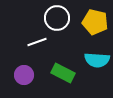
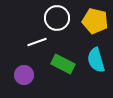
yellow pentagon: moved 1 px up
cyan semicircle: moved 1 px left; rotated 70 degrees clockwise
green rectangle: moved 9 px up
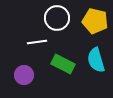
white line: rotated 12 degrees clockwise
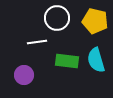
green rectangle: moved 4 px right, 3 px up; rotated 20 degrees counterclockwise
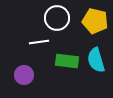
white line: moved 2 px right
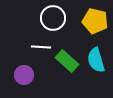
white circle: moved 4 px left
white line: moved 2 px right, 5 px down; rotated 12 degrees clockwise
green rectangle: rotated 35 degrees clockwise
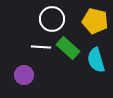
white circle: moved 1 px left, 1 px down
green rectangle: moved 1 px right, 13 px up
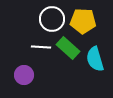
yellow pentagon: moved 12 px left; rotated 10 degrees counterclockwise
cyan semicircle: moved 1 px left, 1 px up
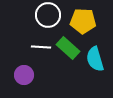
white circle: moved 4 px left, 4 px up
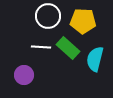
white circle: moved 1 px down
cyan semicircle: rotated 30 degrees clockwise
